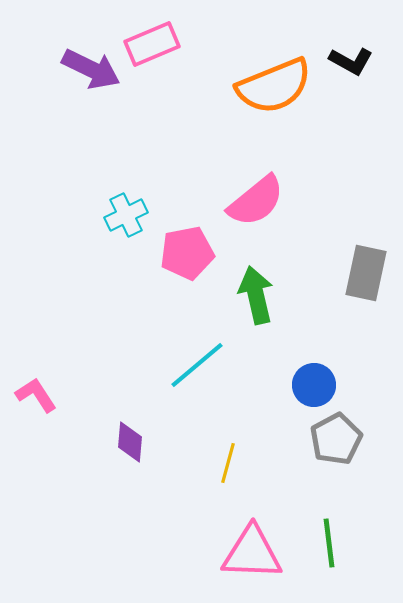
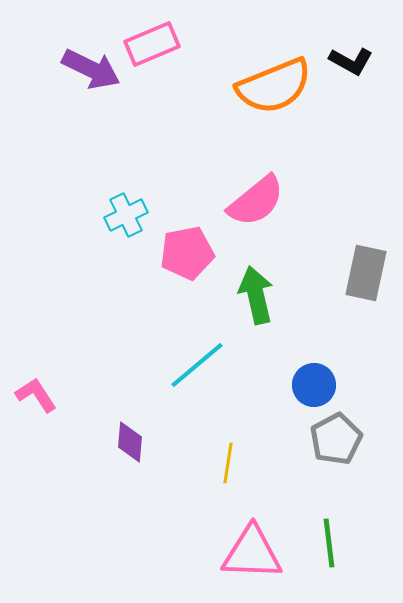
yellow line: rotated 6 degrees counterclockwise
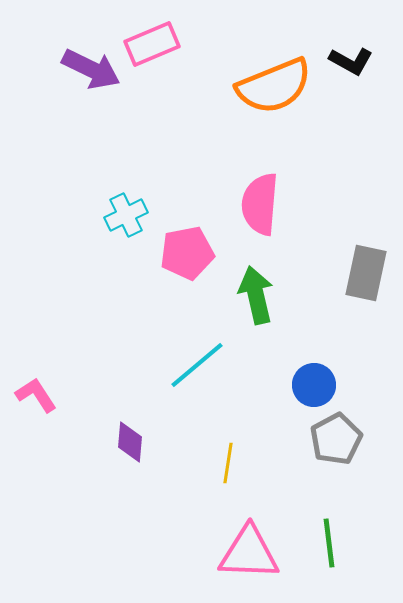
pink semicircle: moved 4 px right, 3 px down; rotated 134 degrees clockwise
pink triangle: moved 3 px left
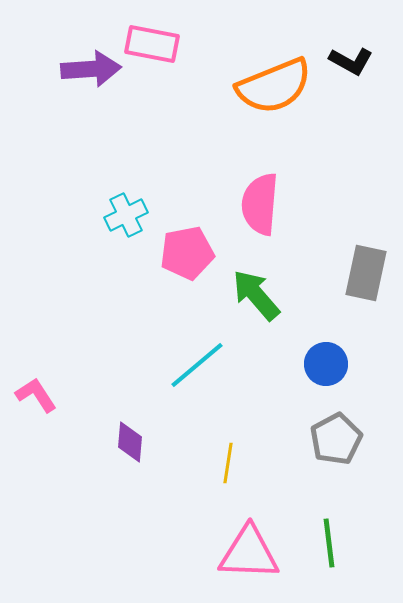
pink rectangle: rotated 34 degrees clockwise
purple arrow: rotated 30 degrees counterclockwise
green arrow: rotated 28 degrees counterclockwise
blue circle: moved 12 px right, 21 px up
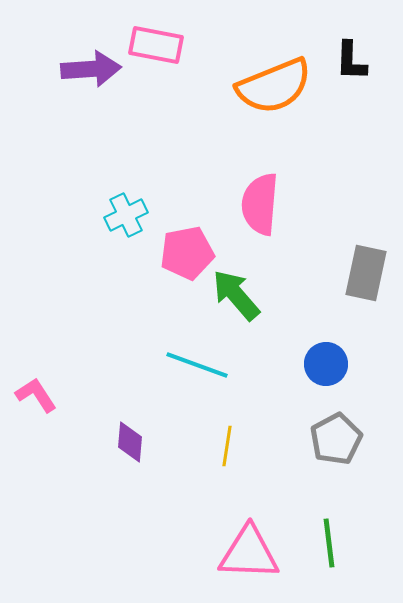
pink rectangle: moved 4 px right, 1 px down
black L-shape: rotated 63 degrees clockwise
green arrow: moved 20 px left
cyan line: rotated 60 degrees clockwise
yellow line: moved 1 px left, 17 px up
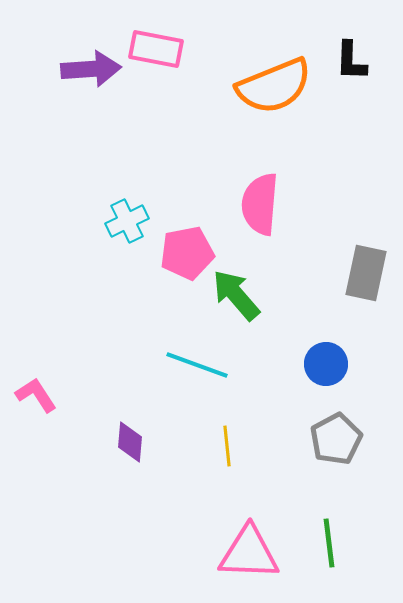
pink rectangle: moved 4 px down
cyan cross: moved 1 px right, 6 px down
yellow line: rotated 15 degrees counterclockwise
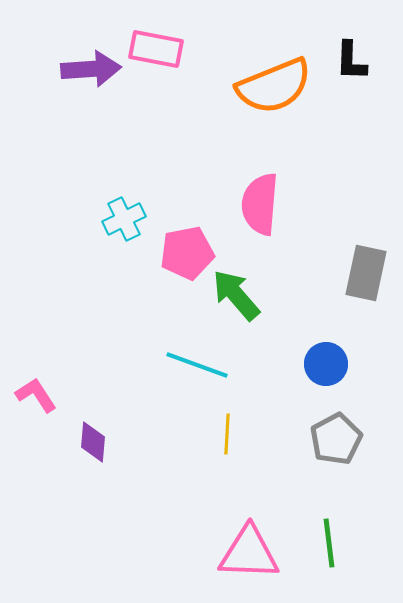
cyan cross: moved 3 px left, 2 px up
purple diamond: moved 37 px left
yellow line: moved 12 px up; rotated 9 degrees clockwise
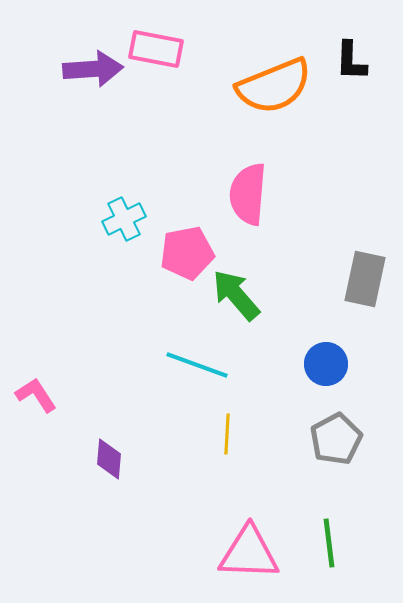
purple arrow: moved 2 px right
pink semicircle: moved 12 px left, 10 px up
gray rectangle: moved 1 px left, 6 px down
purple diamond: moved 16 px right, 17 px down
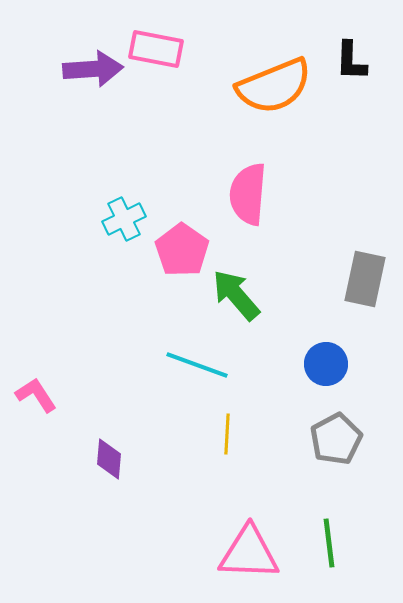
pink pentagon: moved 5 px left, 3 px up; rotated 26 degrees counterclockwise
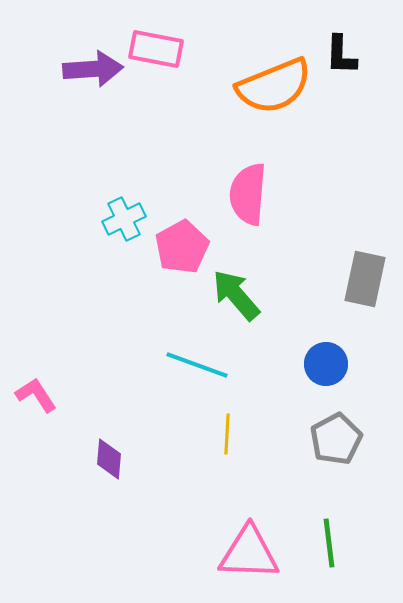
black L-shape: moved 10 px left, 6 px up
pink pentagon: moved 3 px up; rotated 8 degrees clockwise
